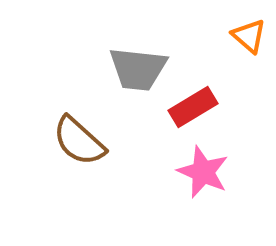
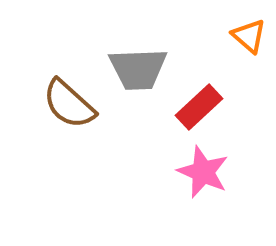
gray trapezoid: rotated 8 degrees counterclockwise
red rectangle: moved 6 px right; rotated 12 degrees counterclockwise
brown semicircle: moved 10 px left, 37 px up
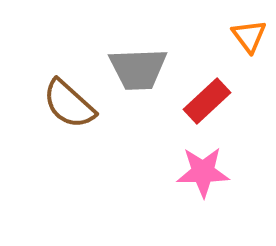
orange triangle: rotated 12 degrees clockwise
red rectangle: moved 8 px right, 6 px up
pink star: rotated 24 degrees counterclockwise
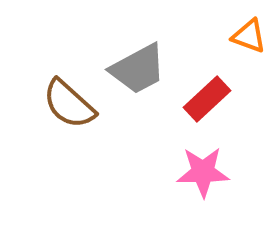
orange triangle: rotated 33 degrees counterclockwise
gray trapezoid: rotated 26 degrees counterclockwise
red rectangle: moved 2 px up
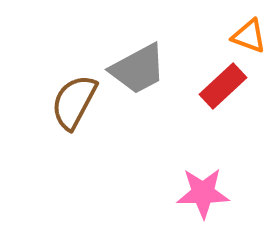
red rectangle: moved 16 px right, 13 px up
brown semicircle: moved 5 px right, 2 px up; rotated 76 degrees clockwise
pink star: moved 21 px down
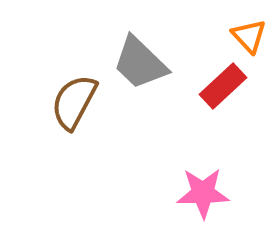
orange triangle: rotated 27 degrees clockwise
gray trapezoid: moved 2 px right, 6 px up; rotated 72 degrees clockwise
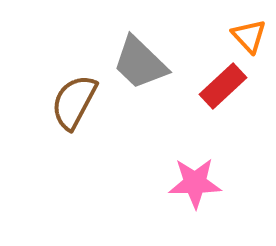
pink star: moved 8 px left, 10 px up
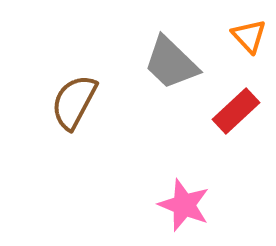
gray trapezoid: moved 31 px right
red rectangle: moved 13 px right, 25 px down
pink star: moved 11 px left, 22 px down; rotated 22 degrees clockwise
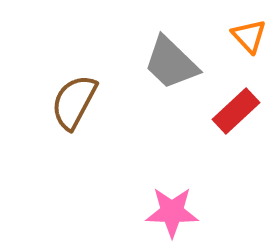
pink star: moved 12 px left, 7 px down; rotated 20 degrees counterclockwise
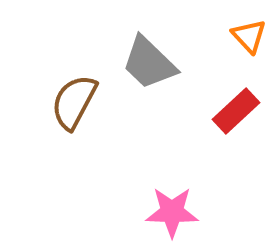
gray trapezoid: moved 22 px left
